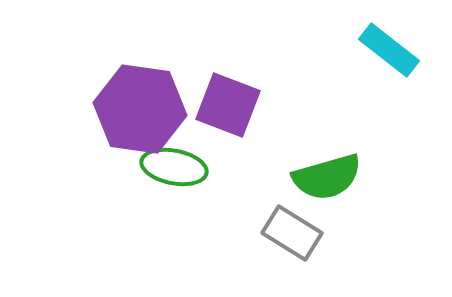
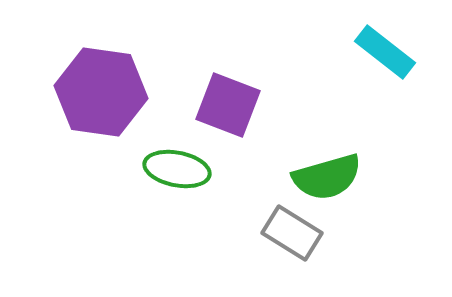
cyan rectangle: moved 4 px left, 2 px down
purple hexagon: moved 39 px left, 17 px up
green ellipse: moved 3 px right, 2 px down
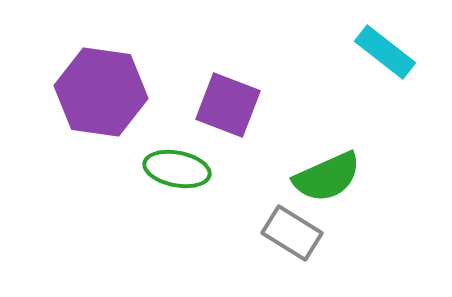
green semicircle: rotated 8 degrees counterclockwise
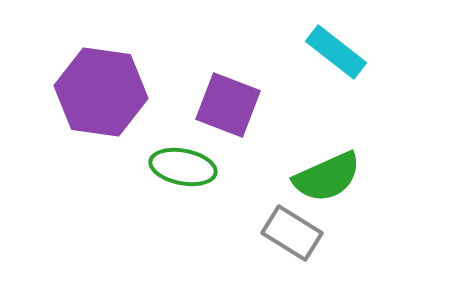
cyan rectangle: moved 49 px left
green ellipse: moved 6 px right, 2 px up
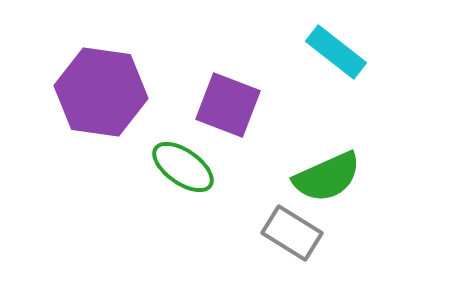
green ellipse: rotated 24 degrees clockwise
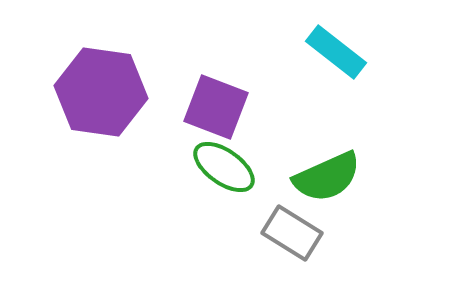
purple square: moved 12 px left, 2 px down
green ellipse: moved 41 px right
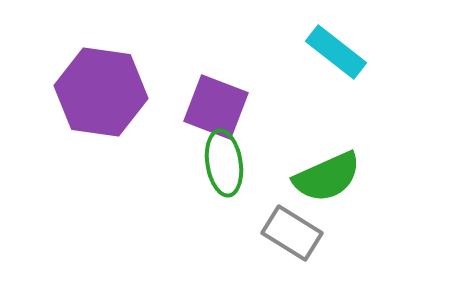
green ellipse: moved 4 px up; rotated 46 degrees clockwise
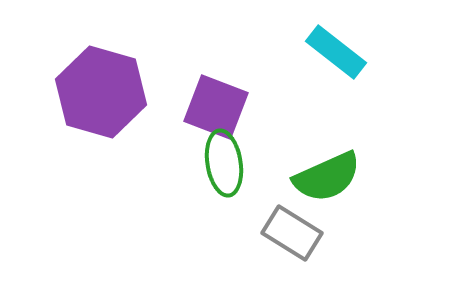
purple hexagon: rotated 8 degrees clockwise
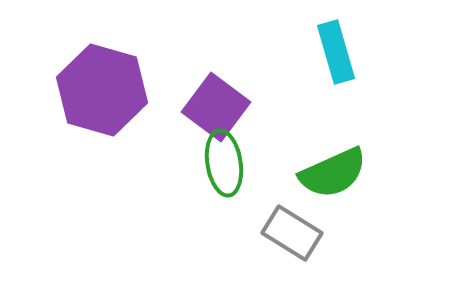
cyan rectangle: rotated 36 degrees clockwise
purple hexagon: moved 1 px right, 2 px up
purple square: rotated 16 degrees clockwise
green semicircle: moved 6 px right, 4 px up
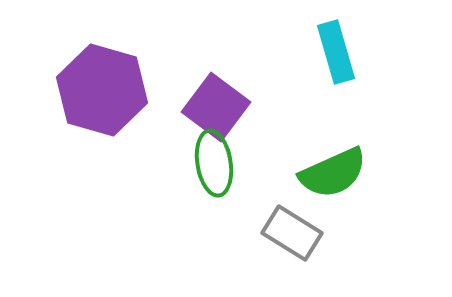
green ellipse: moved 10 px left
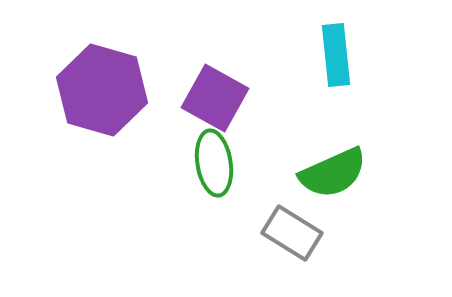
cyan rectangle: moved 3 px down; rotated 10 degrees clockwise
purple square: moved 1 px left, 9 px up; rotated 8 degrees counterclockwise
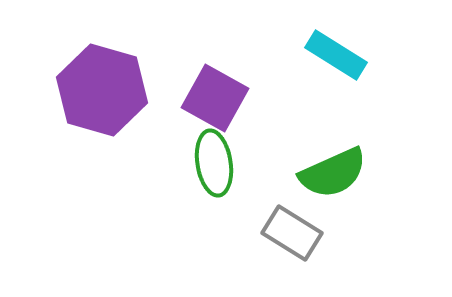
cyan rectangle: rotated 52 degrees counterclockwise
